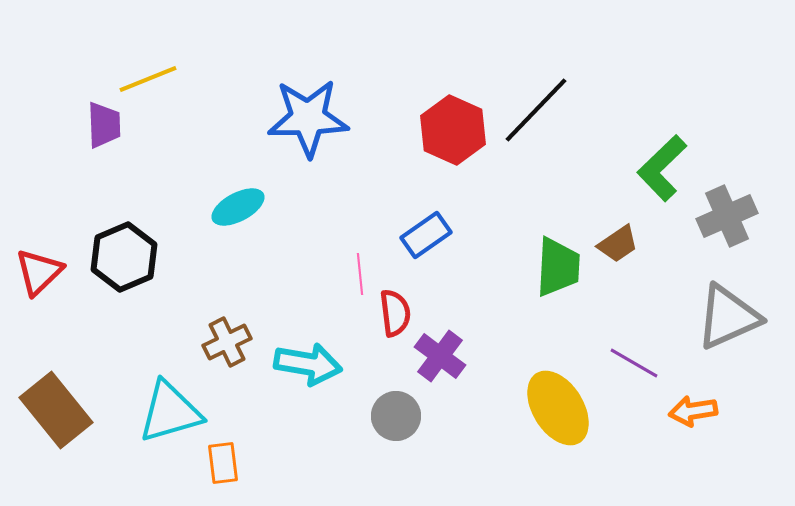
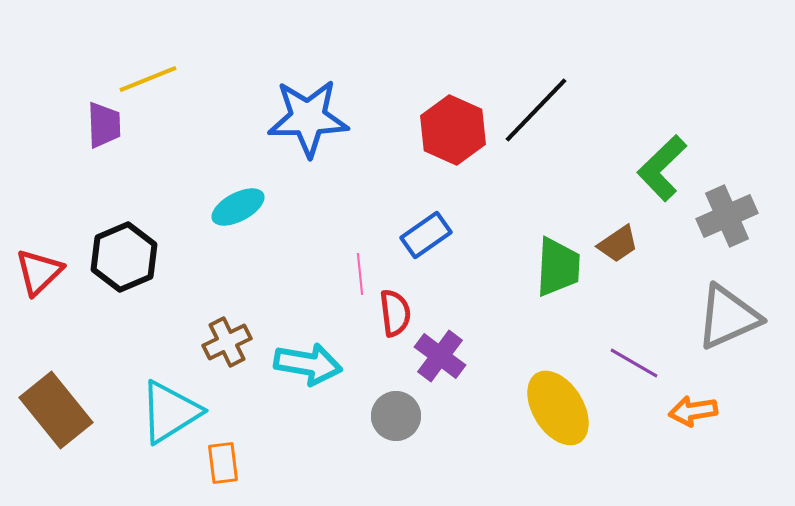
cyan triangle: rotated 16 degrees counterclockwise
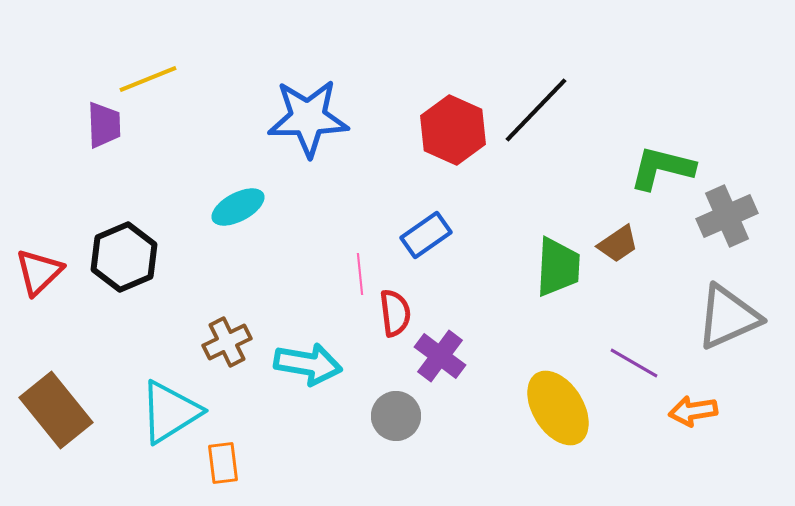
green L-shape: rotated 58 degrees clockwise
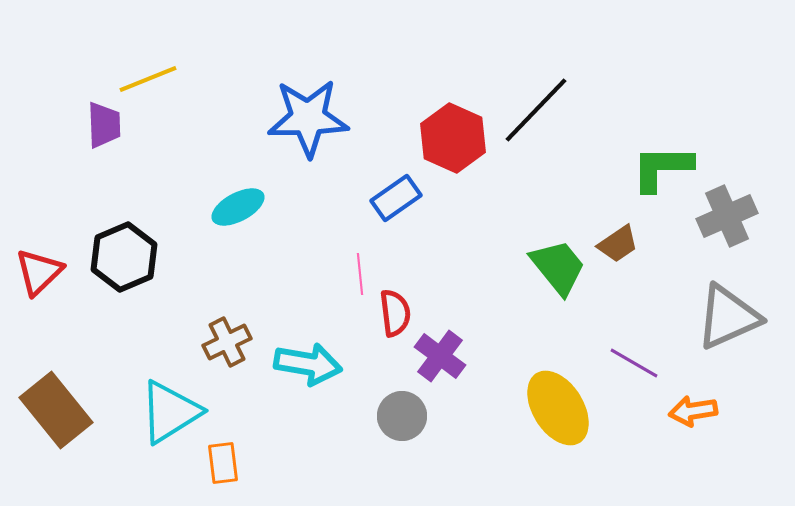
red hexagon: moved 8 px down
green L-shape: rotated 14 degrees counterclockwise
blue rectangle: moved 30 px left, 37 px up
green trapezoid: rotated 42 degrees counterclockwise
gray circle: moved 6 px right
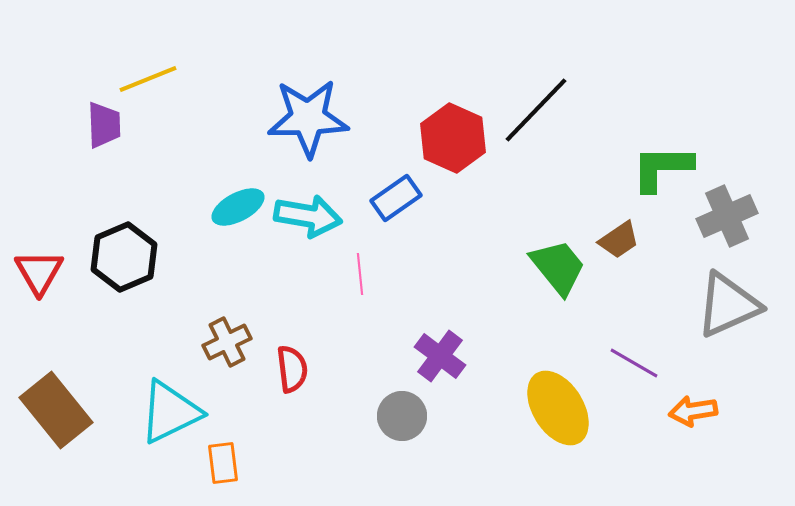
brown trapezoid: moved 1 px right, 4 px up
red triangle: rotated 16 degrees counterclockwise
red semicircle: moved 103 px left, 56 px down
gray triangle: moved 12 px up
cyan arrow: moved 148 px up
cyan triangle: rotated 6 degrees clockwise
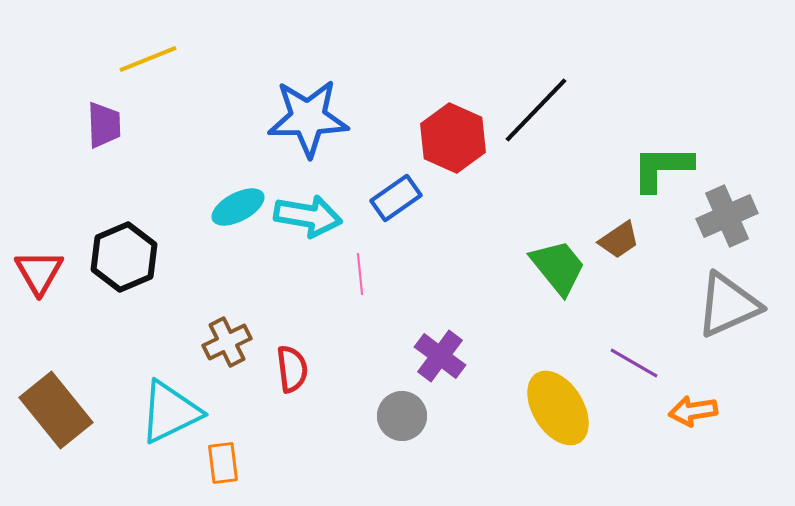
yellow line: moved 20 px up
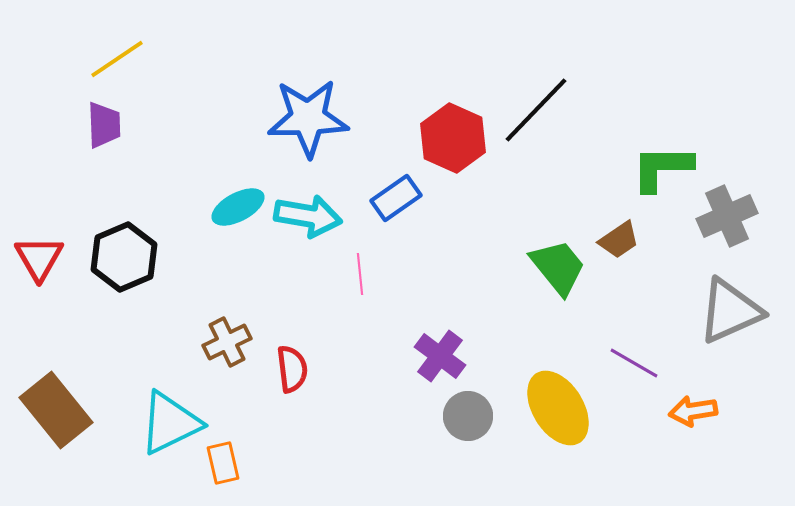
yellow line: moved 31 px left; rotated 12 degrees counterclockwise
red triangle: moved 14 px up
gray triangle: moved 2 px right, 6 px down
cyan triangle: moved 11 px down
gray circle: moved 66 px right
orange rectangle: rotated 6 degrees counterclockwise
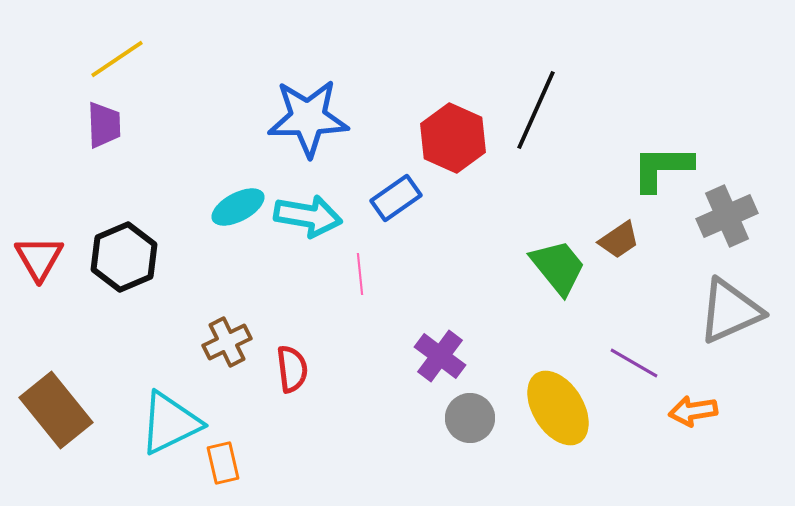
black line: rotated 20 degrees counterclockwise
gray circle: moved 2 px right, 2 px down
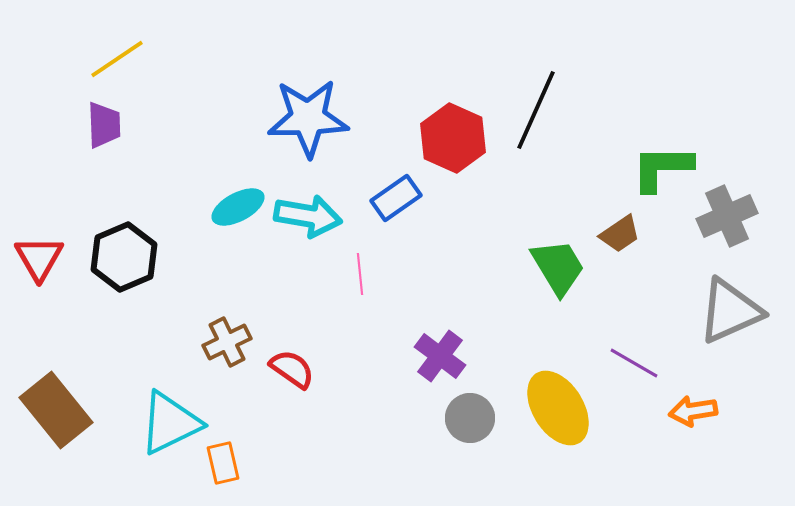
brown trapezoid: moved 1 px right, 6 px up
green trapezoid: rotated 8 degrees clockwise
red semicircle: rotated 48 degrees counterclockwise
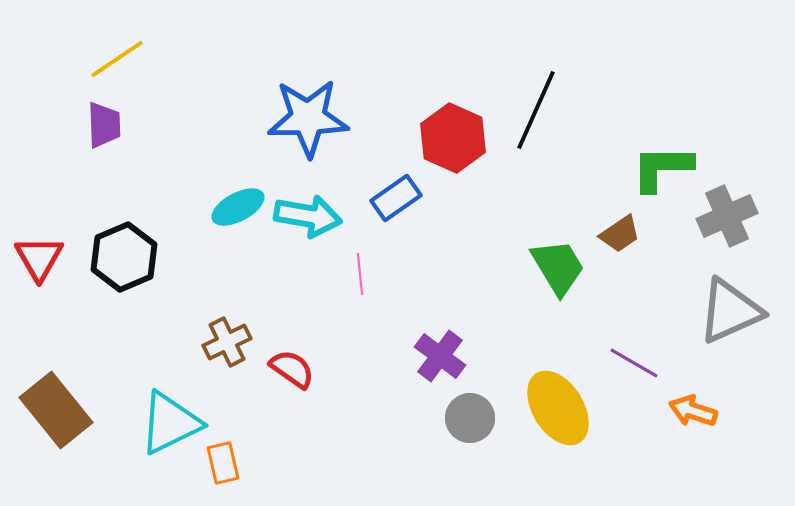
orange arrow: rotated 27 degrees clockwise
